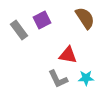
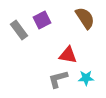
gray L-shape: rotated 100 degrees clockwise
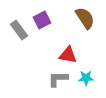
gray L-shape: rotated 15 degrees clockwise
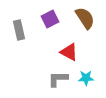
purple square: moved 8 px right, 1 px up
gray rectangle: rotated 24 degrees clockwise
red triangle: moved 1 px right, 3 px up; rotated 18 degrees clockwise
